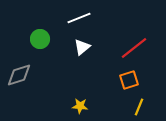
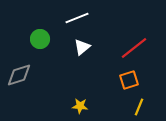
white line: moved 2 px left
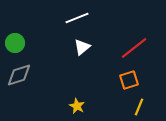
green circle: moved 25 px left, 4 px down
yellow star: moved 3 px left; rotated 21 degrees clockwise
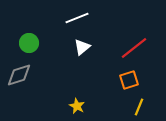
green circle: moved 14 px right
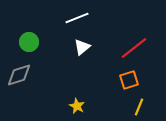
green circle: moved 1 px up
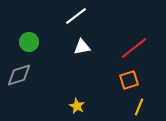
white line: moved 1 px left, 2 px up; rotated 15 degrees counterclockwise
white triangle: rotated 30 degrees clockwise
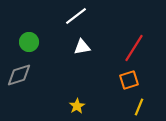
red line: rotated 20 degrees counterclockwise
yellow star: rotated 14 degrees clockwise
